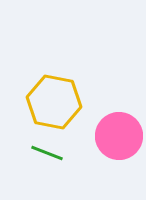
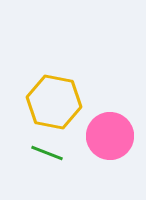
pink circle: moved 9 px left
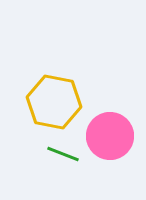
green line: moved 16 px right, 1 px down
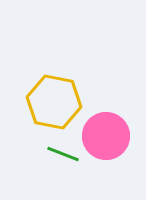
pink circle: moved 4 px left
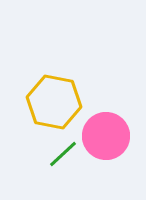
green line: rotated 64 degrees counterclockwise
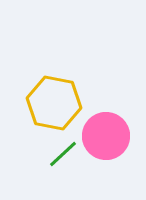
yellow hexagon: moved 1 px down
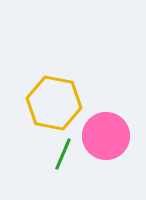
green line: rotated 24 degrees counterclockwise
